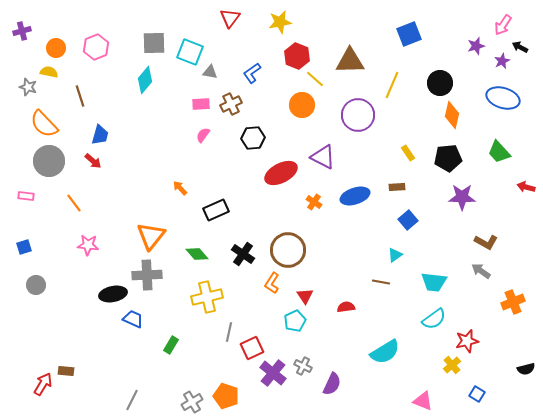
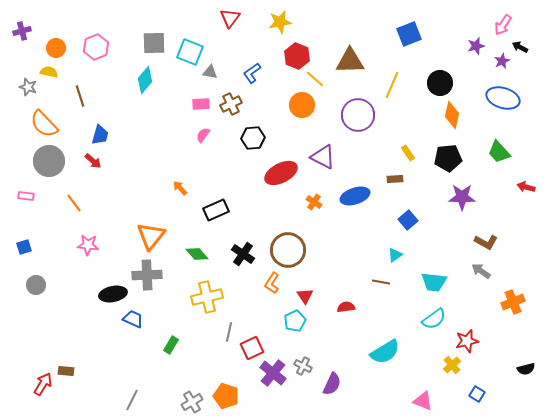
brown rectangle at (397, 187): moved 2 px left, 8 px up
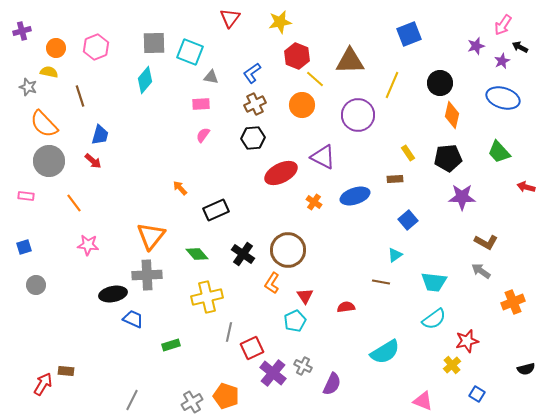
gray triangle at (210, 72): moved 1 px right, 5 px down
brown cross at (231, 104): moved 24 px right
green rectangle at (171, 345): rotated 42 degrees clockwise
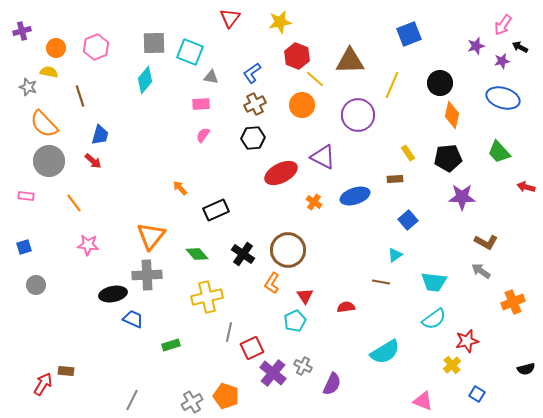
purple star at (502, 61): rotated 14 degrees clockwise
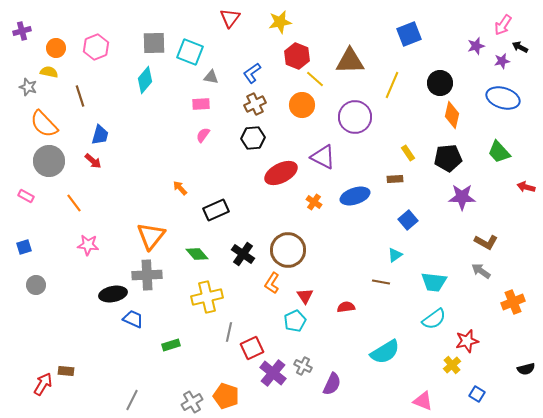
purple circle at (358, 115): moved 3 px left, 2 px down
pink rectangle at (26, 196): rotated 21 degrees clockwise
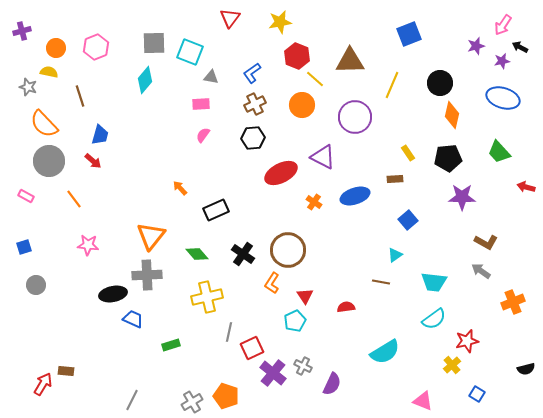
orange line at (74, 203): moved 4 px up
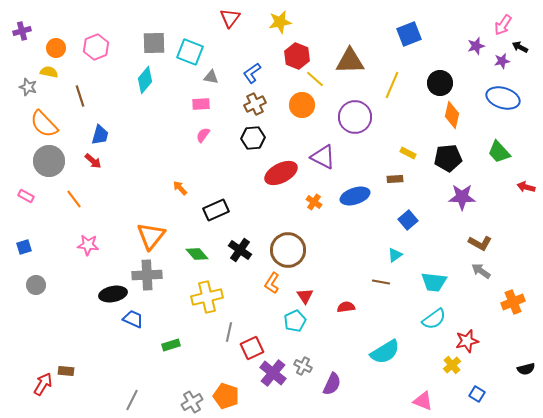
yellow rectangle at (408, 153): rotated 28 degrees counterclockwise
brown L-shape at (486, 242): moved 6 px left, 1 px down
black cross at (243, 254): moved 3 px left, 4 px up
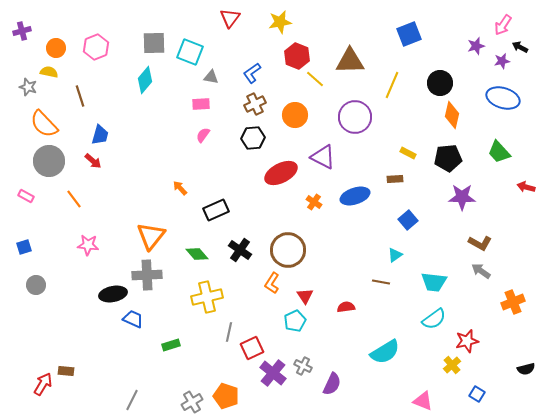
orange circle at (302, 105): moved 7 px left, 10 px down
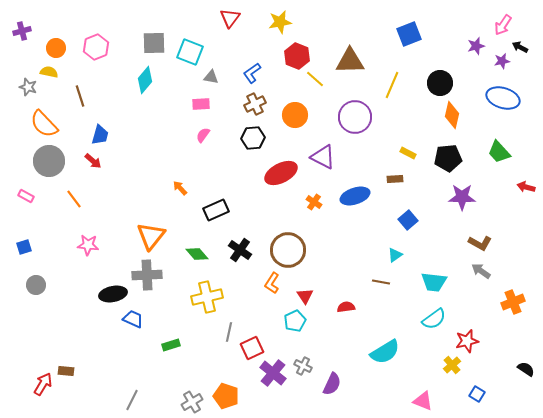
black semicircle at (526, 369): rotated 132 degrees counterclockwise
